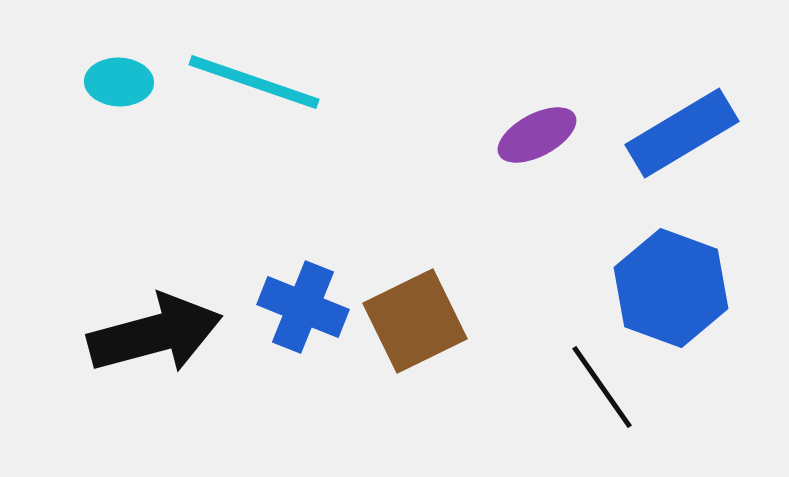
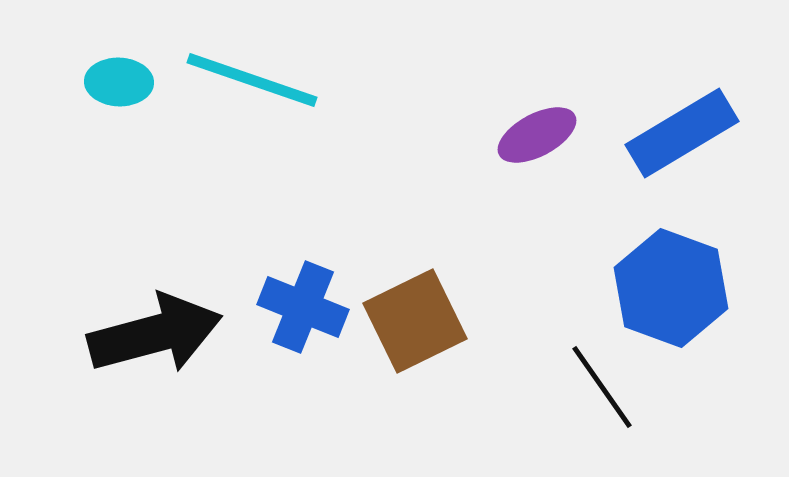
cyan line: moved 2 px left, 2 px up
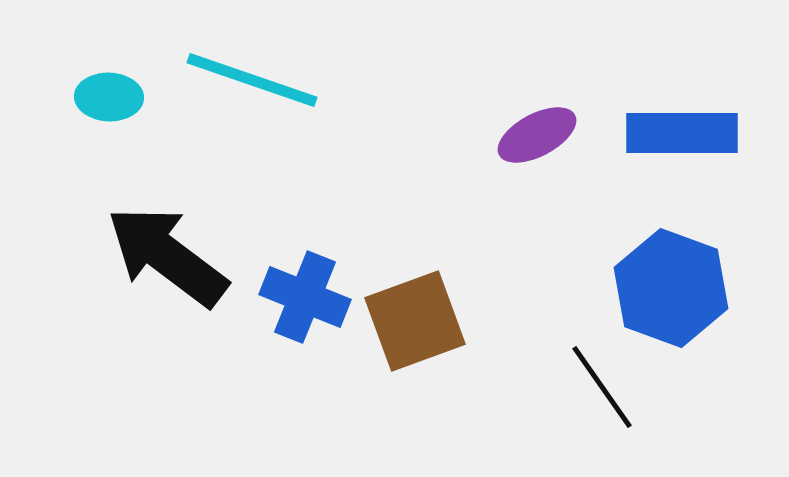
cyan ellipse: moved 10 px left, 15 px down
blue rectangle: rotated 31 degrees clockwise
blue cross: moved 2 px right, 10 px up
brown square: rotated 6 degrees clockwise
black arrow: moved 12 px right, 78 px up; rotated 128 degrees counterclockwise
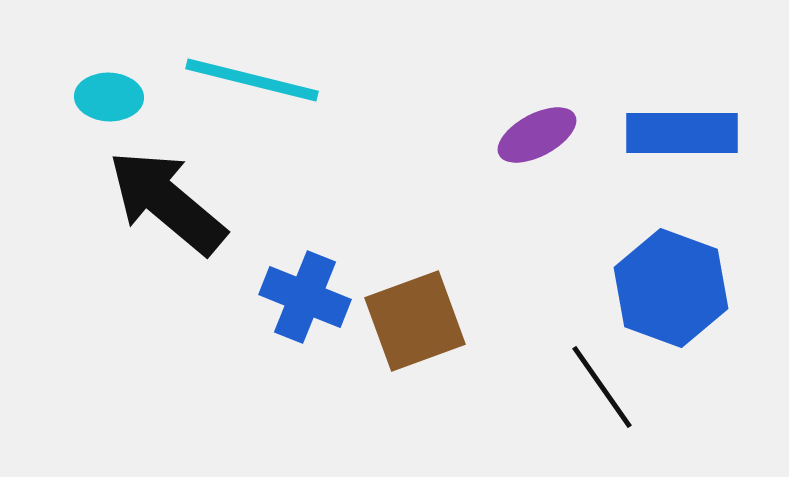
cyan line: rotated 5 degrees counterclockwise
black arrow: moved 54 px up; rotated 3 degrees clockwise
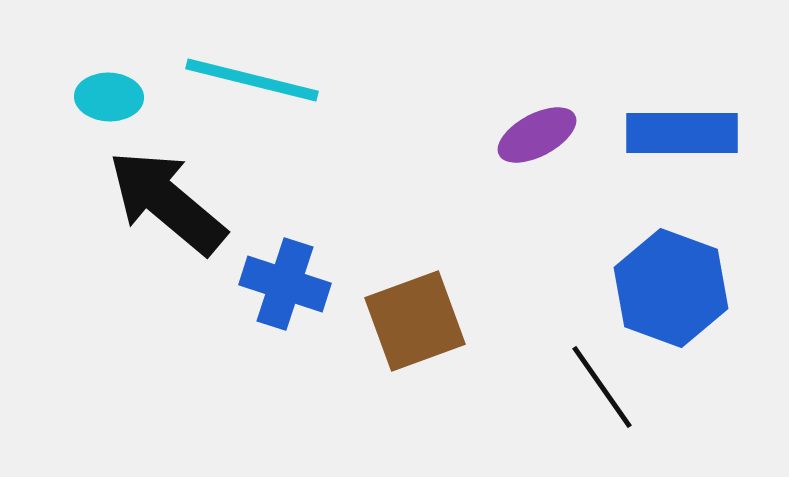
blue cross: moved 20 px left, 13 px up; rotated 4 degrees counterclockwise
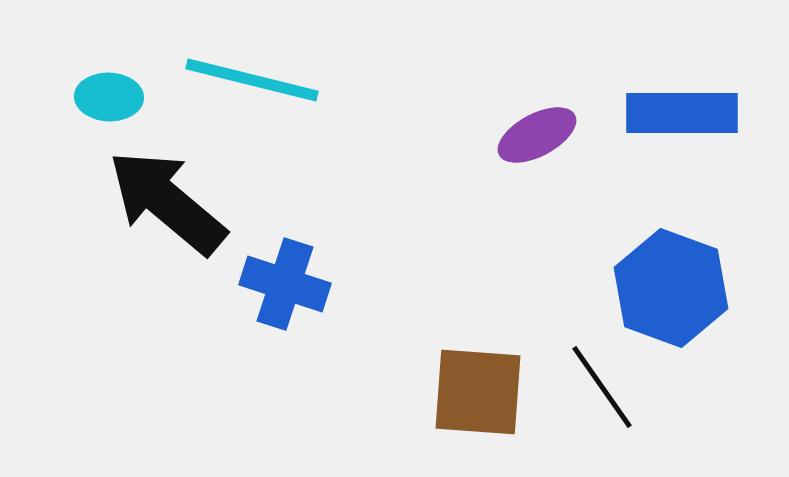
blue rectangle: moved 20 px up
brown square: moved 63 px right, 71 px down; rotated 24 degrees clockwise
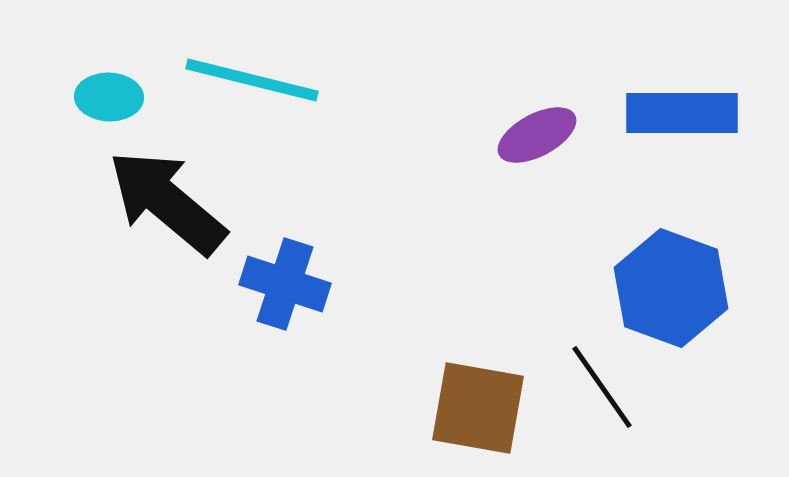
brown square: moved 16 px down; rotated 6 degrees clockwise
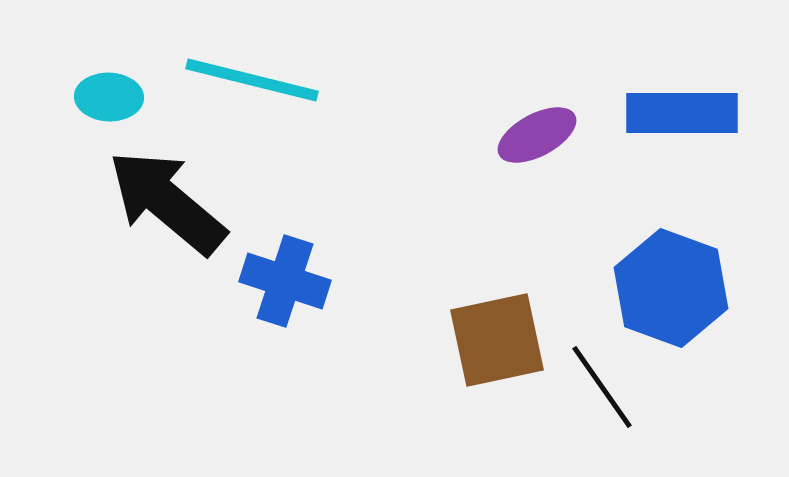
blue cross: moved 3 px up
brown square: moved 19 px right, 68 px up; rotated 22 degrees counterclockwise
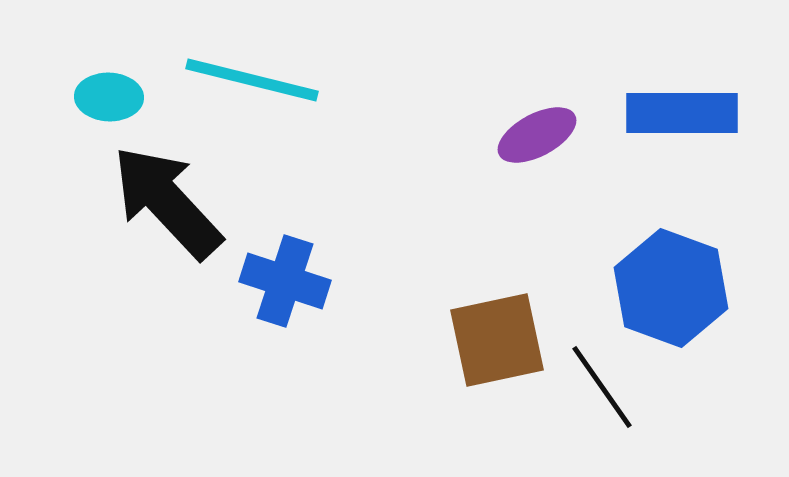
black arrow: rotated 7 degrees clockwise
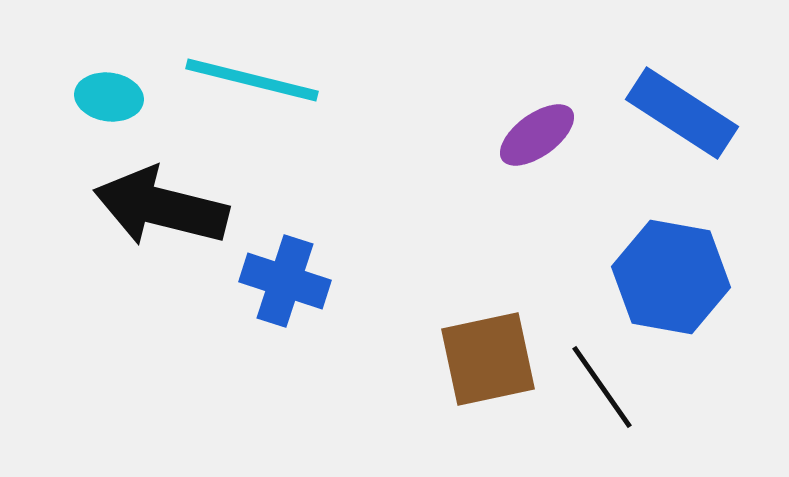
cyan ellipse: rotated 6 degrees clockwise
blue rectangle: rotated 33 degrees clockwise
purple ellipse: rotated 8 degrees counterclockwise
black arrow: moved 6 px left, 5 px down; rotated 33 degrees counterclockwise
blue hexagon: moved 11 px up; rotated 10 degrees counterclockwise
brown square: moved 9 px left, 19 px down
